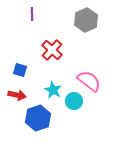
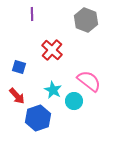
gray hexagon: rotated 15 degrees counterclockwise
blue square: moved 1 px left, 3 px up
red arrow: moved 1 px down; rotated 36 degrees clockwise
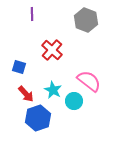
red arrow: moved 9 px right, 2 px up
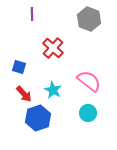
gray hexagon: moved 3 px right, 1 px up
red cross: moved 1 px right, 2 px up
red arrow: moved 2 px left
cyan circle: moved 14 px right, 12 px down
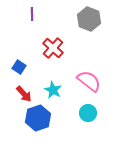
blue square: rotated 16 degrees clockwise
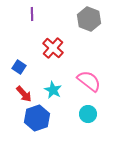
cyan circle: moved 1 px down
blue hexagon: moved 1 px left
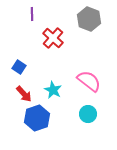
red cross: moved 10 px up
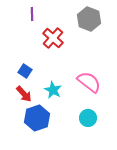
blue square: moved 6 px right, 4 px down
pink semicircle: moved 1 px down
cyan circle: moved 4 px down
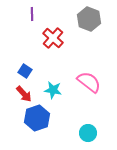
cyan star: rotated 18 degrees counterclockwise
cyan circle: moved 15 px down
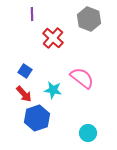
pink semicircle: moved 7 px left, 4 px up
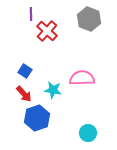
purple line: moved 1 px left
red cross: moved 6 px left, 7 px up
pink semicircle: rotated 40 degrees counterclockwise
